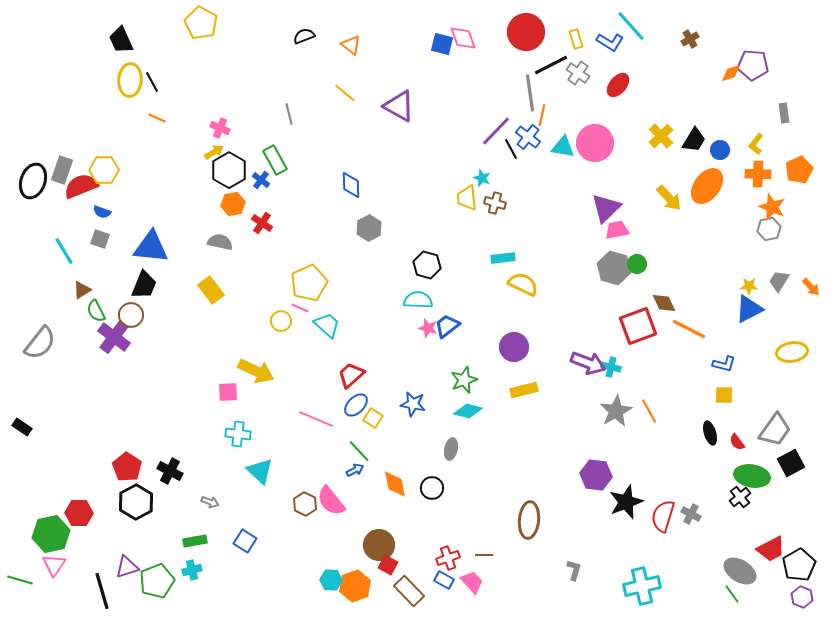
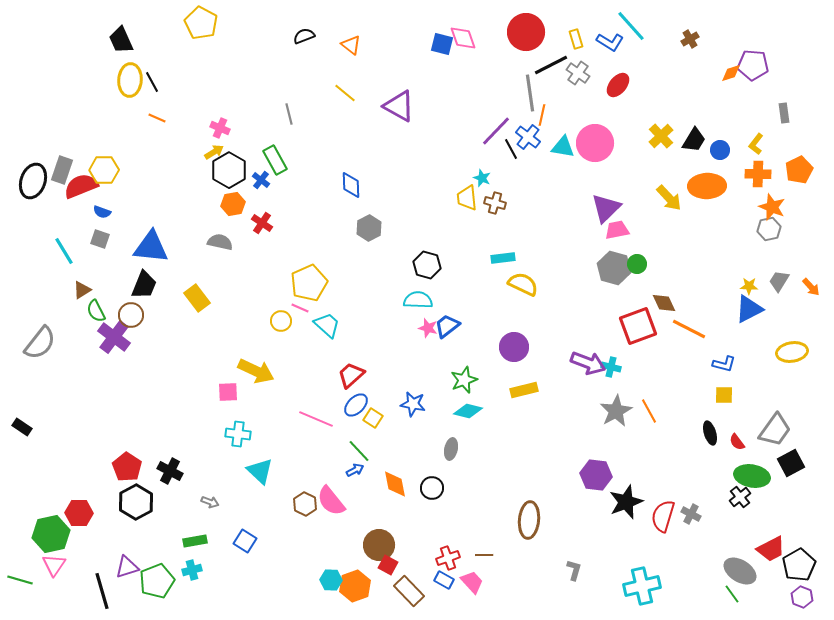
orange ellipse at (707, 186): rotated 51 degrees clockwise
yellow rectangle at (211, 290): moved 14 px left, 8 px down
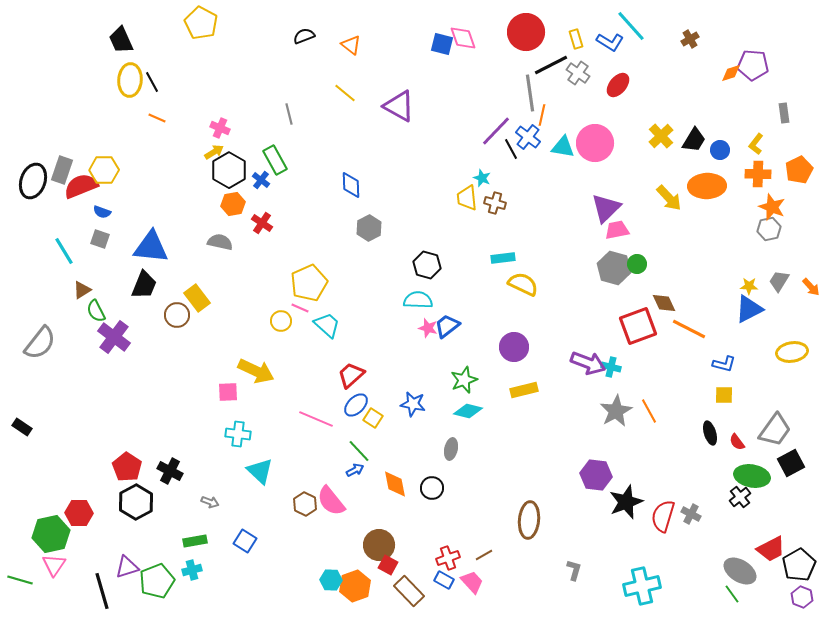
brown circle at (131, 315): moved 46 px right
brown line at (484, 555): rotated 30 degrees counterclockwise
